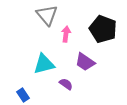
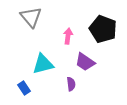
gray triangle: moved 16 px left, 2 px down
pink arrow: moved 2 px right, 2 px down
cyan triangle: moved 1 px left
purple semicircle: moved 5 px right; rotated 48 degrees clockwise
blue rectangle: moved 1 px right, 7 px up
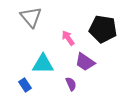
black pentagon: rotated 12 degrees counterclockwise
pink arrow: moved 2 px down; rotated 42 degrees counterclockwise
cyan triangle: rotated 15 degrees clockwise
purple semicircle: rotated 16 degrees counterclockwise
blue rectangle: moved 1 px right, 3 px up
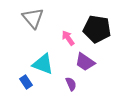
gray triangle: moved 2 px right, 1 px down
black pentagon: moved 6 px left
cyan triangle: rotated 20 degrees clockwise
blue rectangle: moved 1 px right, 3 px up
